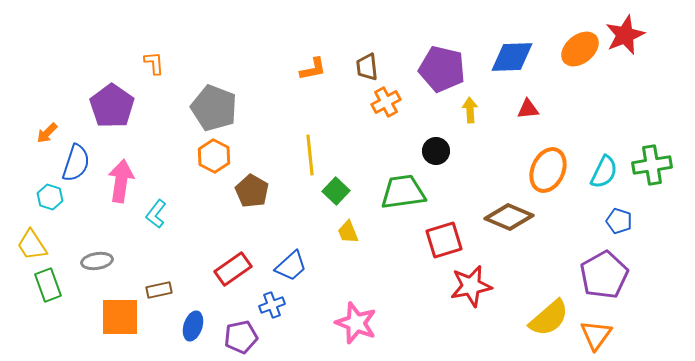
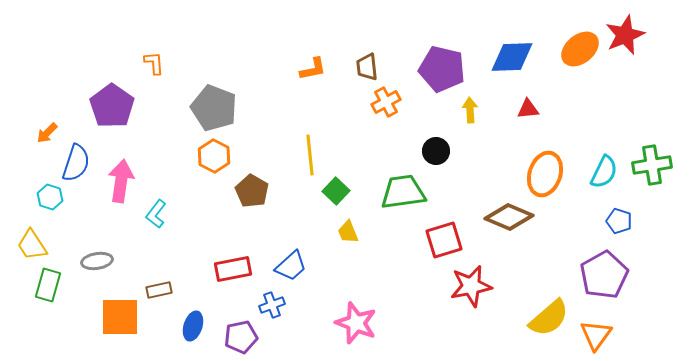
orange ellipse at (548, 170): moved 3 px left, 4 px down; rotated 6 degrees counterclockwise
red rectangle at (233, 269): rotated 24 degrees clockwise
green rectangle at (48, 285): rotated 36 degrees clockwise
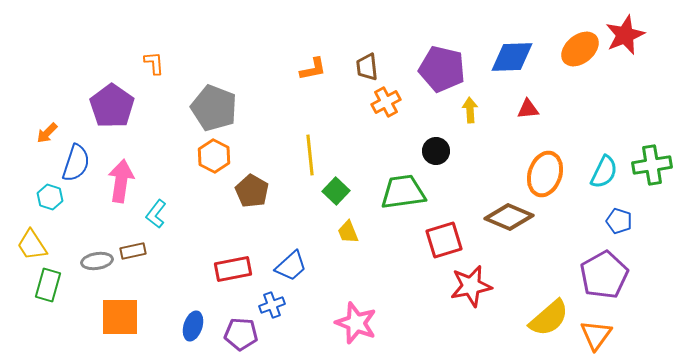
brown rectangle at (159, 290): moved 26 px left, 39 px up
purple pentagon at (241, 337): moved 3 px up; rotated 16 degrees clockwise
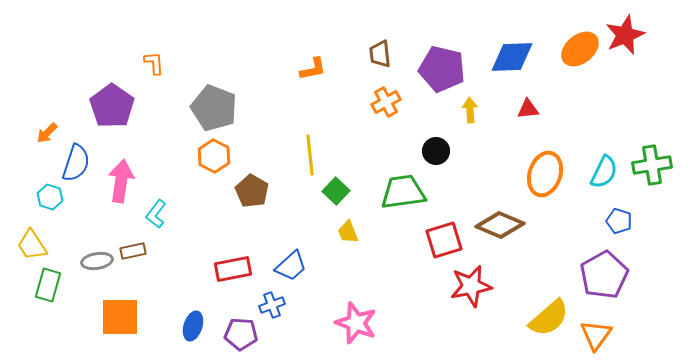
brown trapezoid at (367, 67): moved 13 px right, 13 px up
brown diamond at (509, 217): moved 9 px left, 8 px down
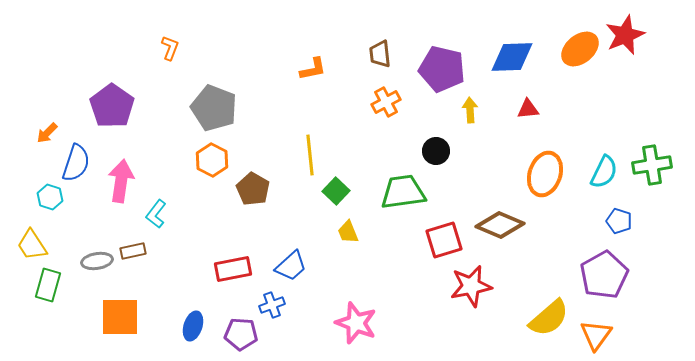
orange L-shape at (154, 63): moved 16 px right, 15 px up; rotated 25 degrees clockwise
orange hexagon at (214, 156): moved 2 px left, 4 px down
brown pentagon at (252, 191): moved 1 px right, 2 px up
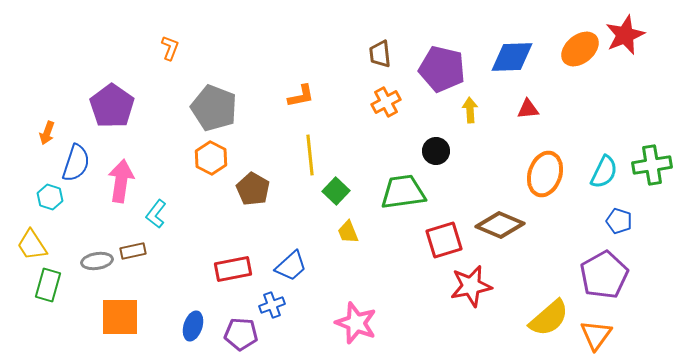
orange L-shape at (313, 69): moved 12 px left, 27 px down
orange arrow at (47, 133): rotated 25 degrees counterclockwise
orange hexagon at (212, 160): moved 1 px left, 2 px up
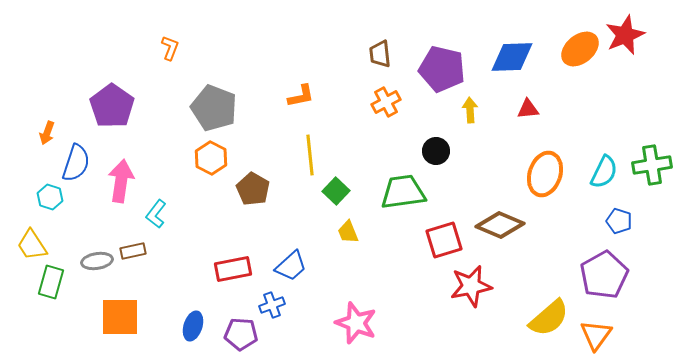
green rectangle at (48, 285): moved 3 px right, 3 px up
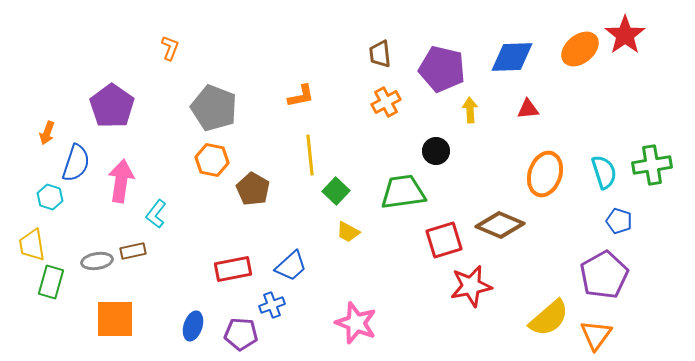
red star at (625, 35): rotated 12 degrees counterclockwise
orange hexagon at (211, 158): moved 1 px right, 2 px down; rotated 16 degrees counterclockwise
cyan semicircle at (604, 172): rotated 44 degrees counterclockwise
yellow trapezoid at (348, 232): rotated 40 degrees counterclockwise
yellow trapezoid at (32, 245): rotated 24 degrees clockwise
orange square at (120, 317): moved 5 px left, 2 px down
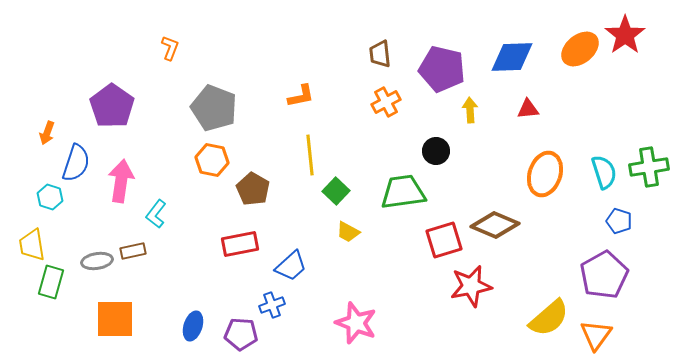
green cross at (652, 165): moved 3 px left, 2 px down
brown diamond at (500, 225): moved 5 px left
red rectangle at (233, 269): moved 7 px right, 25 px up
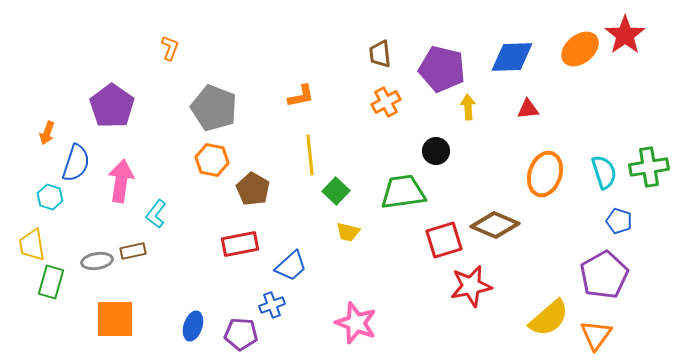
yellow arrow at (470, 110): moved 2 px left, 3 px up
yellow trapezoid at (348, 232): rotated 15 degrees counterclockwise
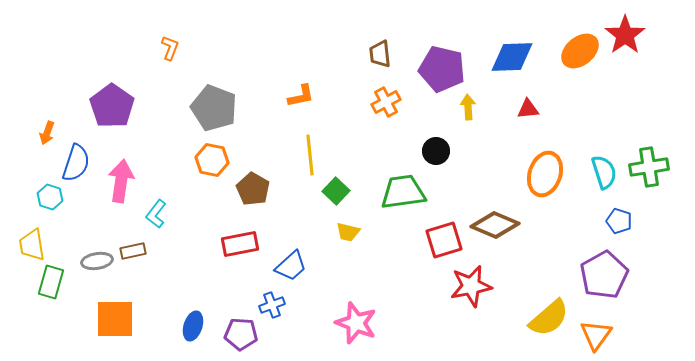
orange ellipse at (580, 49): moved 2 px down
